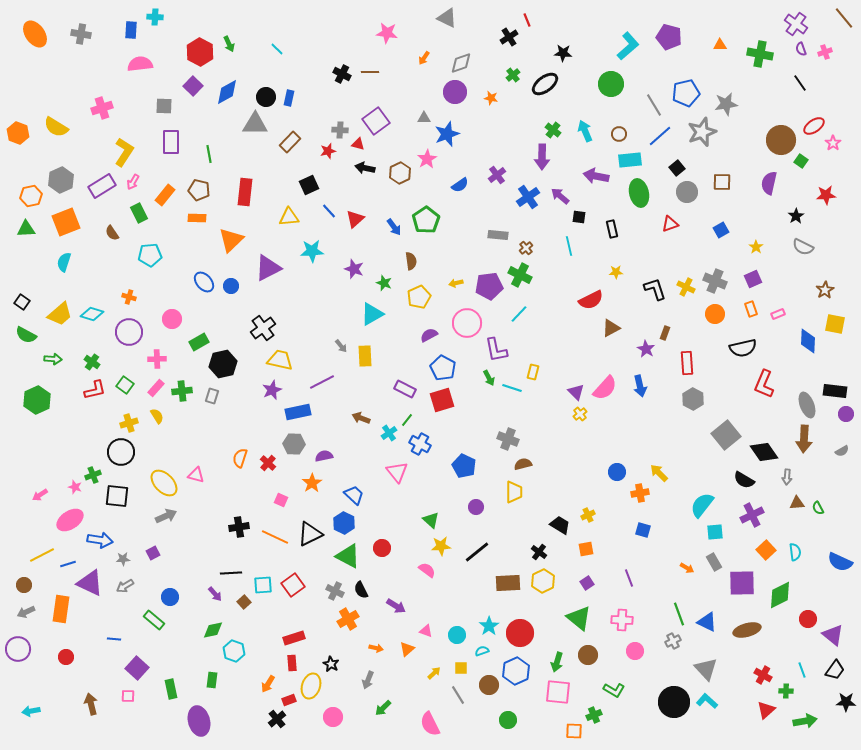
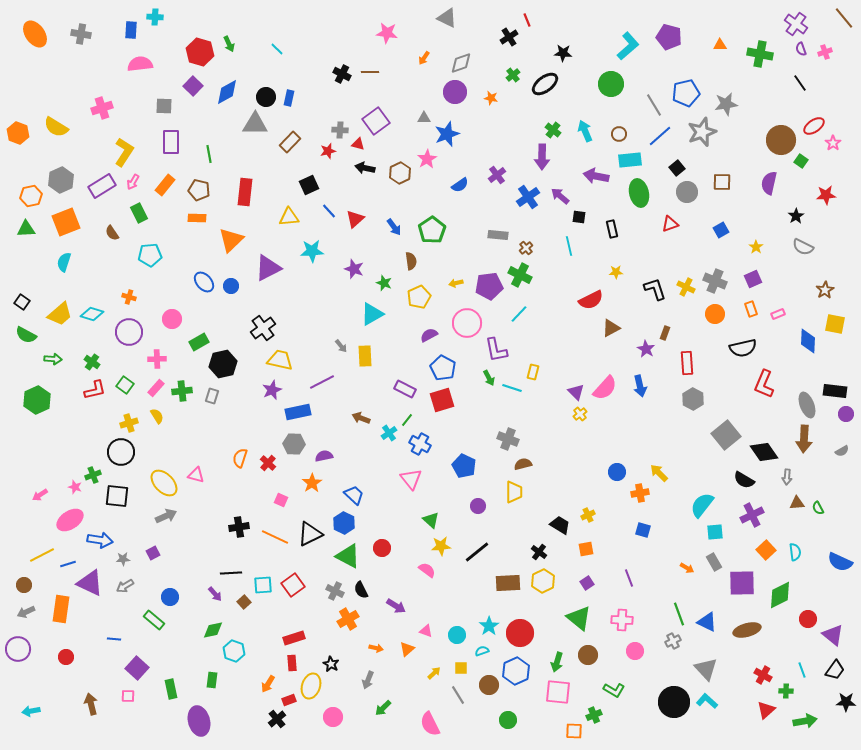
red hexagon at (200, 52): rotated 12 degrees counterclockwise
orange rectangle at (165, 195): moved 10 px up
green pentagon at (426, 220): moved 6 px right, 10 px down
pink triangle at (397, 472): moved 14 px right, 7 px down
purple circle at (476, 507): moved 2 px right, 1 px up
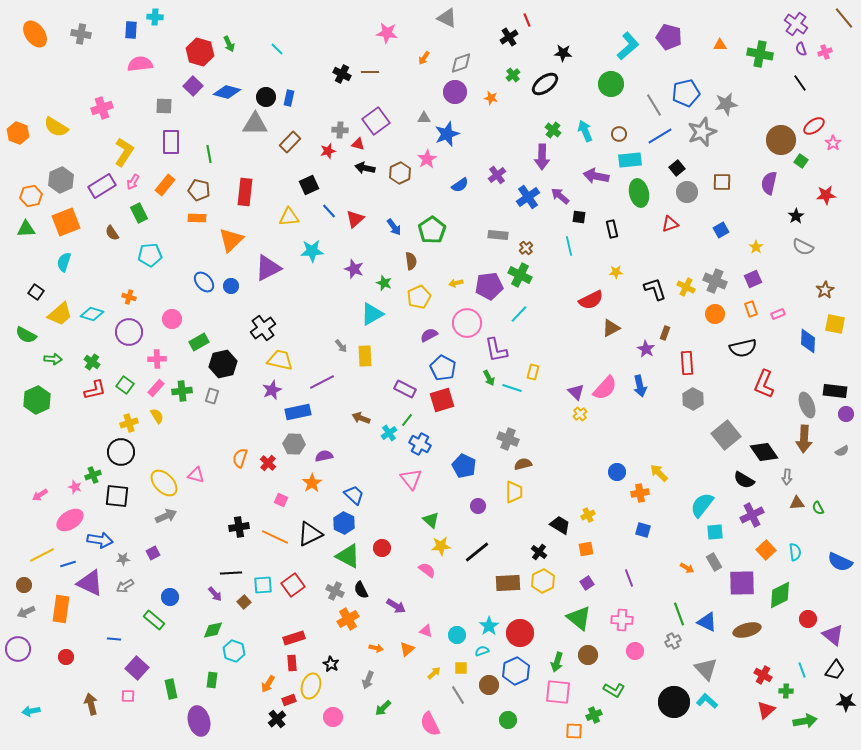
blue diamond at (227, 92): rotated 44 degrees clockwise
blue line at (660, 136): rotated 10 degrees clockwise
black square at (22, 302): moved 14 px right, 10 px up
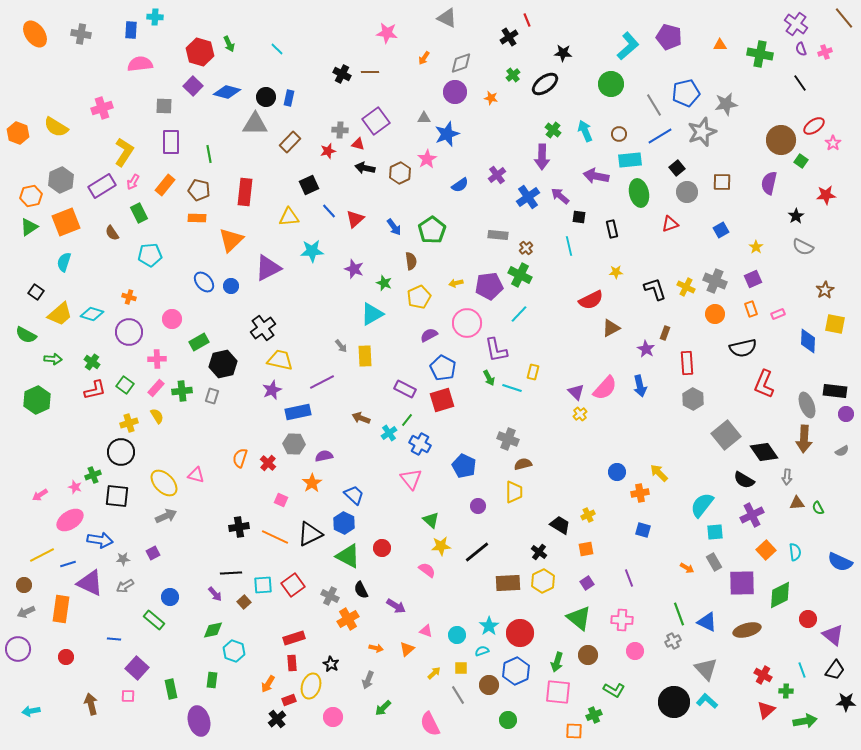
green triangle at (26, 229): moved 3 px right, 2 px up; rotated 30 degrees counterclockwise
gray cross at (335, 591): moved 5 px left, 5 px down
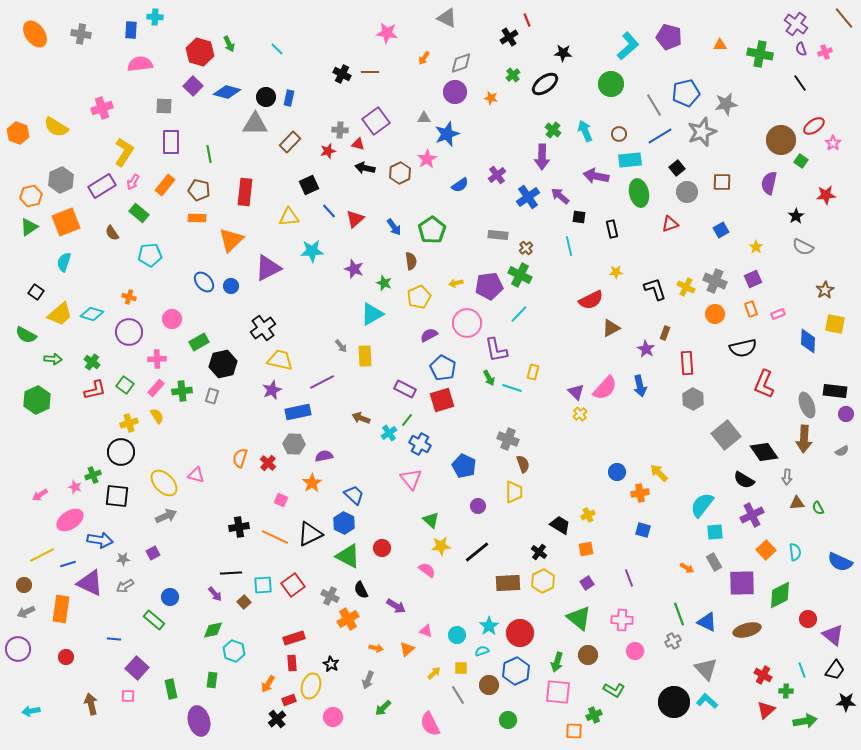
green rectangle at (139, 213): rotated 24 degrees counterclockwise
brown semicircle at (523, 464): rotated 84 degrees clockwise
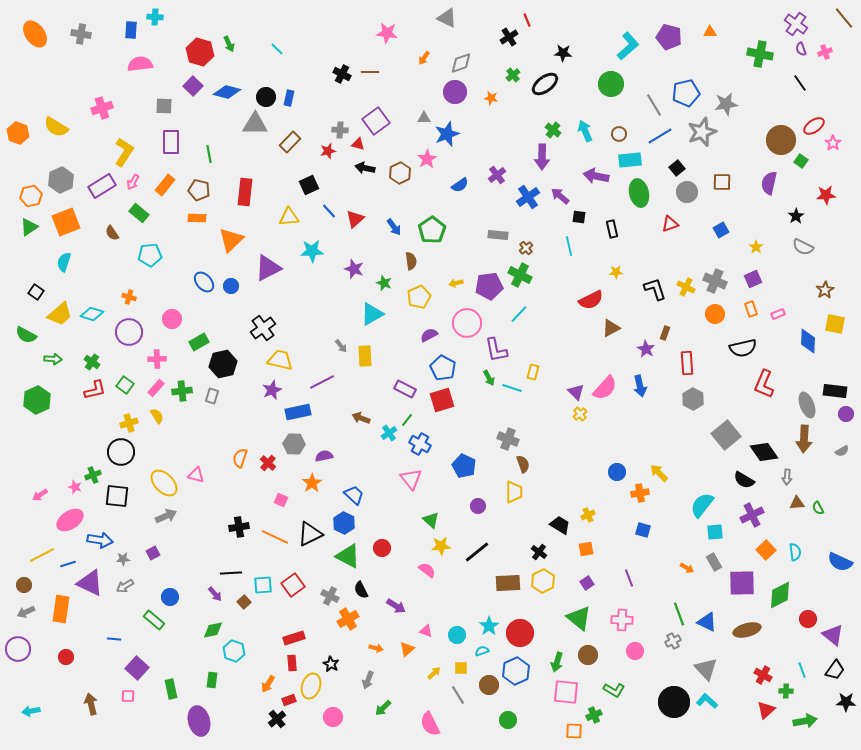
orange triangle at (720, 45): moved 10 px left, 13 px up
pink square at (558, 692): moved 8 px right
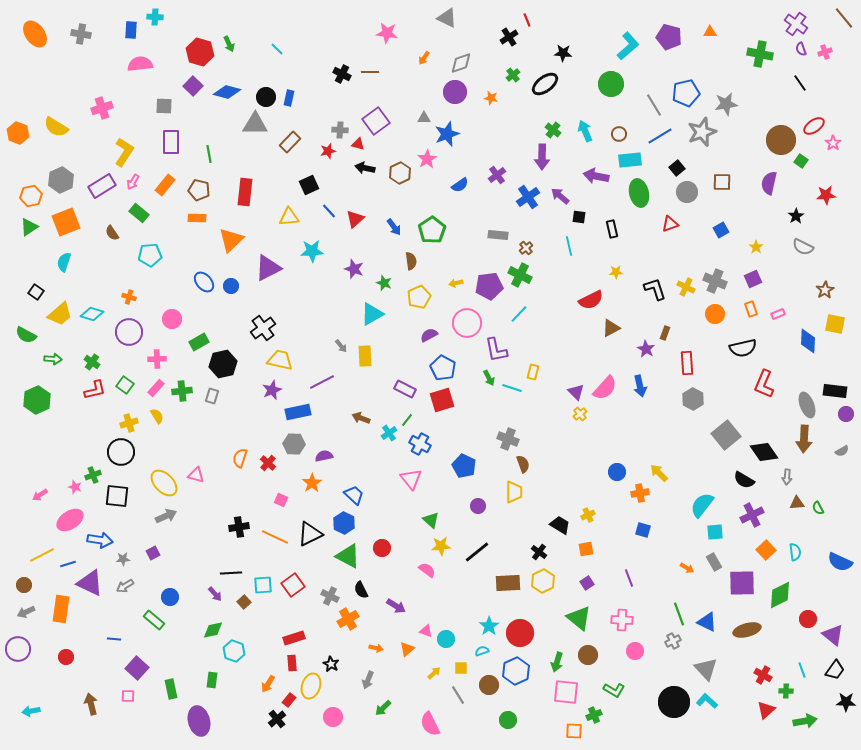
cyan circle at (457, 635): moved 11 px left, 4 px down
red rectangle at (289, 700): rotated 32 degrees counterclockwise
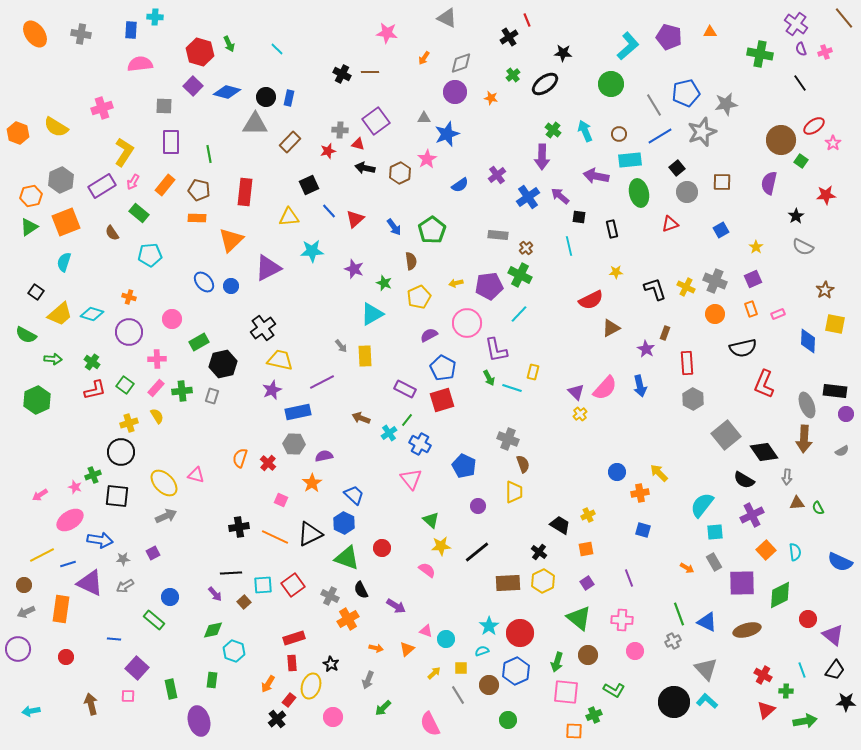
green triangle at (348, 556): moved 1 px left, 2 px down; rotated 8 degrees counterclockwise
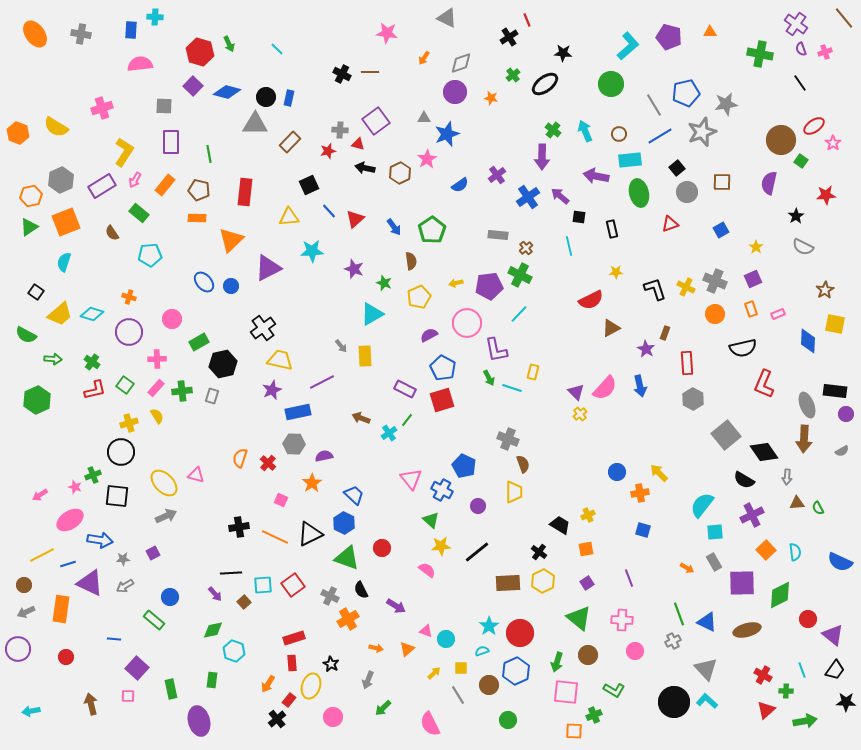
pink arrow at (133, 182): moved 2 px right, 2 px up
blue cross at (420, 444): moved 22 px right, 46 px down
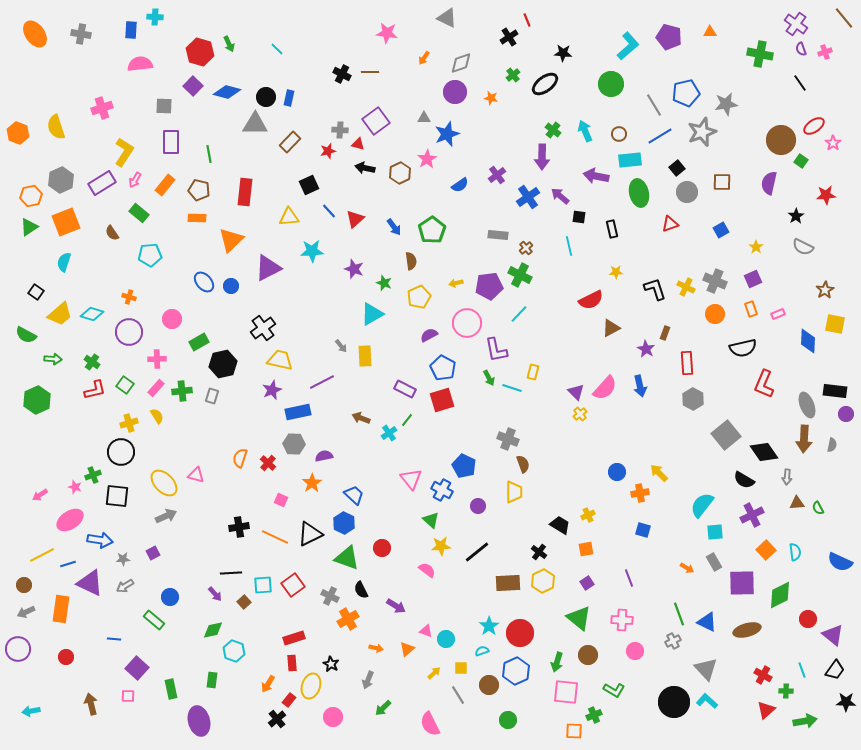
yellow semicircle at (56, 127): rotated 40 degrees clockwise
purple rectangle at (102, 186): moved 3 px up
gray semicircle at (842, 451): moved 10 px left, 6 px up; rotated 48 degrees counterclockwise
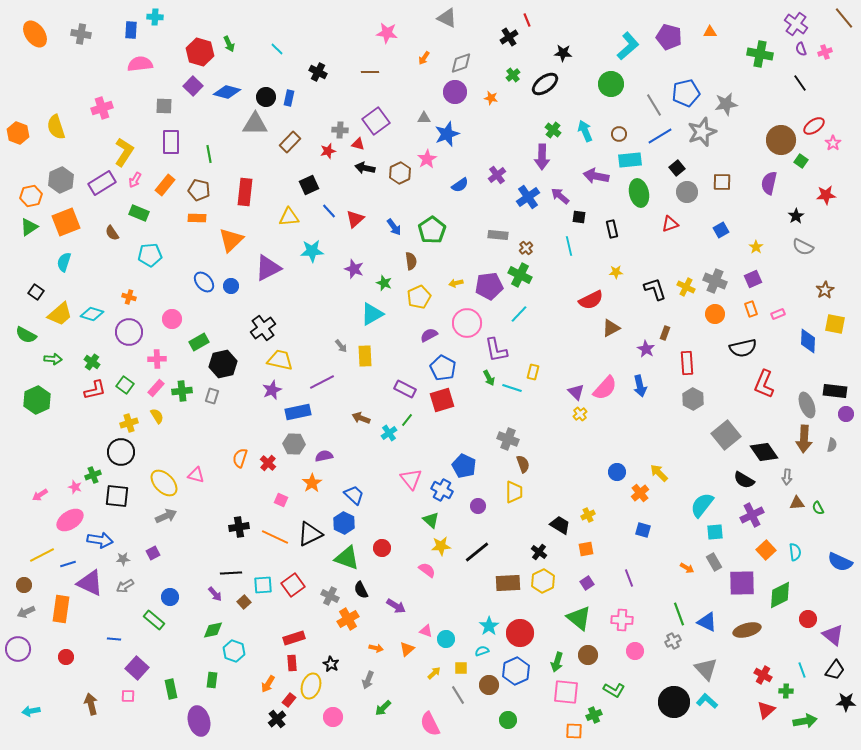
black cross at (342, 74): moved 24 px left, 2 px up
green rectangle at (139, 213): rotated 18 degrees counterclockwise
orange cross at (640, 493): rotated 30 degrees counterclockwise
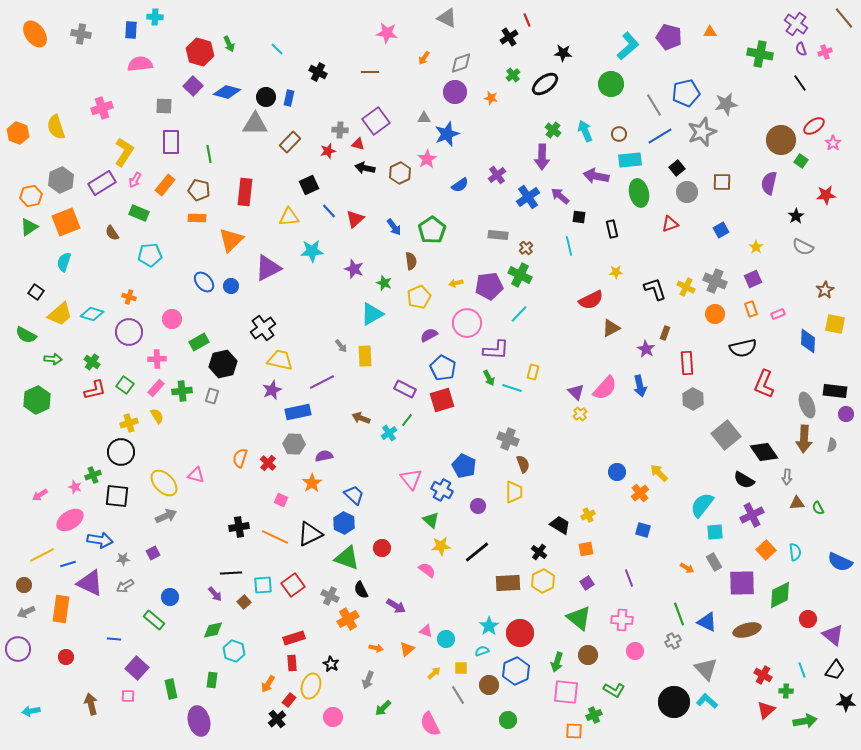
purple L-shape at (496, 350): rotated 76 degrees counterclockwise
